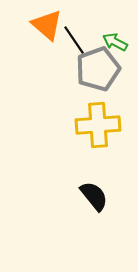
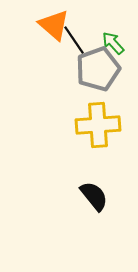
orange triangle: moved 7 px right
green arrow: moved 2 px left, 1 px down; rotated 20 degrees clockwise
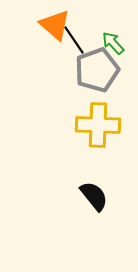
orange triangle: moved 1 px right
gray pentagon: moved 1 px left, 1 px down
yellow cross: rotated 6 degrees clockwise
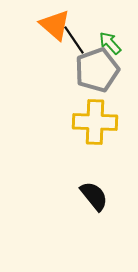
green arrow: moved 3 px left
yellow cross: moved 3 px left, 3 px up
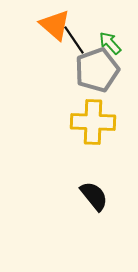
yellow cross: moved 2 px left
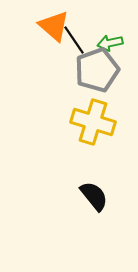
orange triangle: moved 1 px left, 1 px down
green arrow: rotated 60 degrees counterclockwise
yellow cross: rotated 15 degrees clockwise
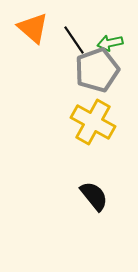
orange triangle: moved 21 px left, 2 px down
yellow cross: rotated 12 degrees clockwise
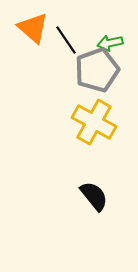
black line: moved 8 px left
yellow cross: moved 1 px right
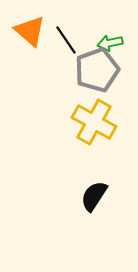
orange triangle: moved 3 px left, 3 px down
black semicircle: rotated 108 degrees counterclockwise
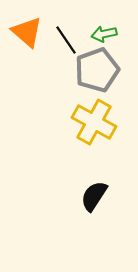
orange triangle: moved 3 px left, 1 px down
green arrow: moved 6 px left, 9 px up
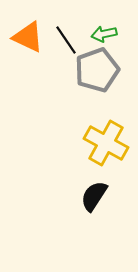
orange triangle: moved 1 px right, 5 px down; rotated 16 degrees counterclockwise
yellow cross: moved 12 px right, 21 px down
